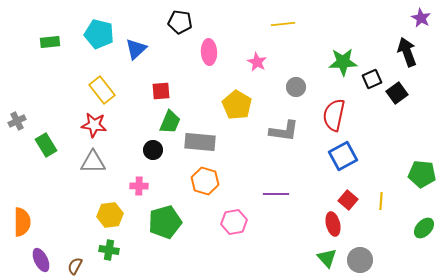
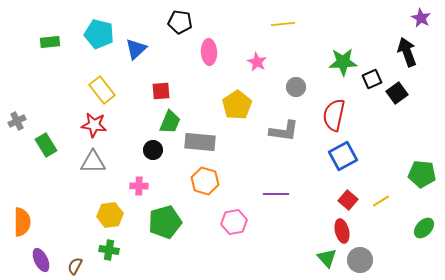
yellow pentagon at (237, 105): rotated 8 degrees clockwise
yellow line at (381, 201): rotated 54 degrees clockwise
red ellipse at (333, 224): moved 9 px right, 7 px down
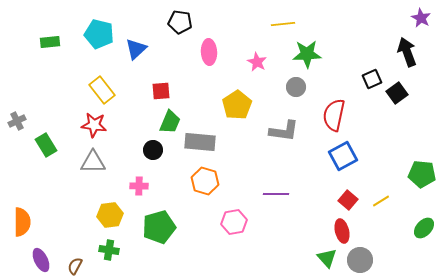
green star at (343, 62): moved 36 px left, 8 px up
green pentagon at (165, 222): moved 6 px left, 5 px down
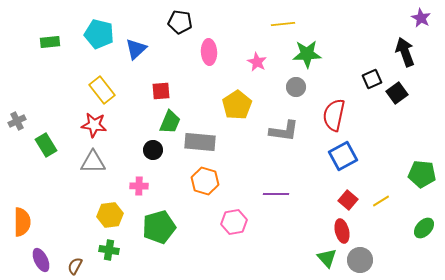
black arrow at (407, 52): moved 2 px left
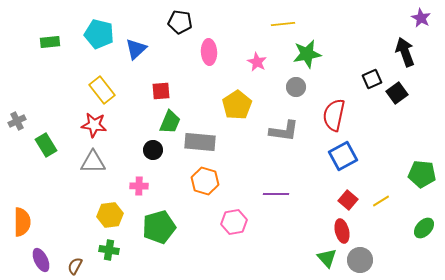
green star at (307, 54): rotated 8 degrees counterclockwise
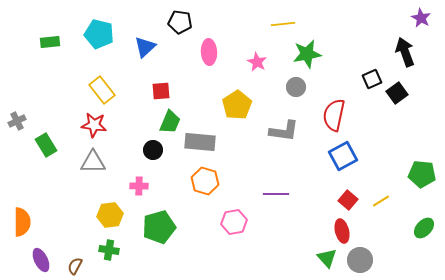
blue triangle at (136, 49): moved 9 px right, 2 px up
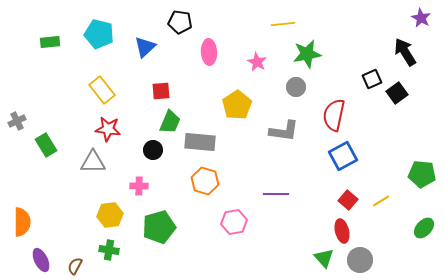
black arrow at (405, 52): rotated 12 degrees counterclockwise
red star at (94, 125): moved 14 px right, 4 px down
green triangle at (327, 258): moved 3 px left
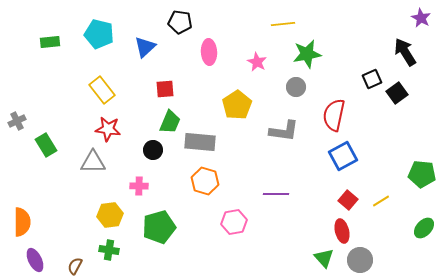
red square at (161, 91): moved 4 px right, 2 px up
purple ellipse at (41, 260): moved 6 px left
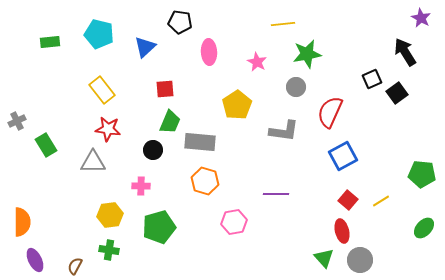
red semicircle at (334, 115): moved 4 px left, 3 px up; rotated 12 degrees clockwise
pink cross at (139, 186): moved 2 px right
